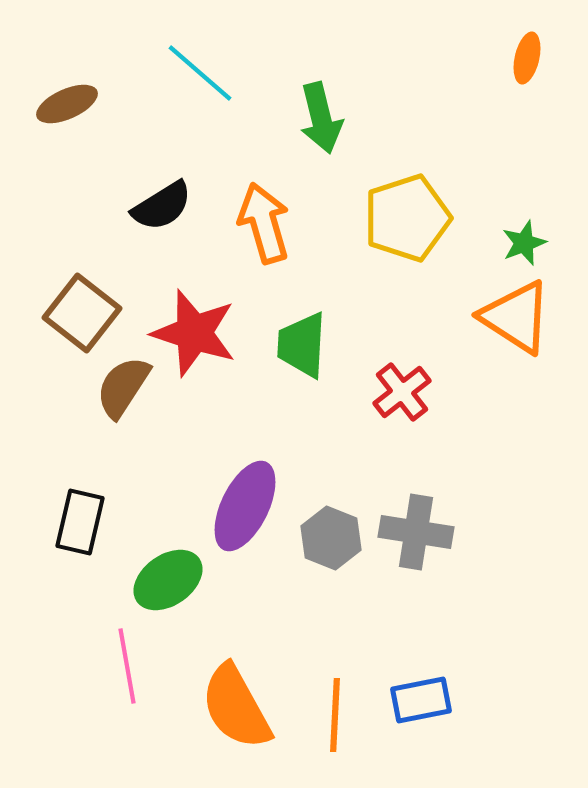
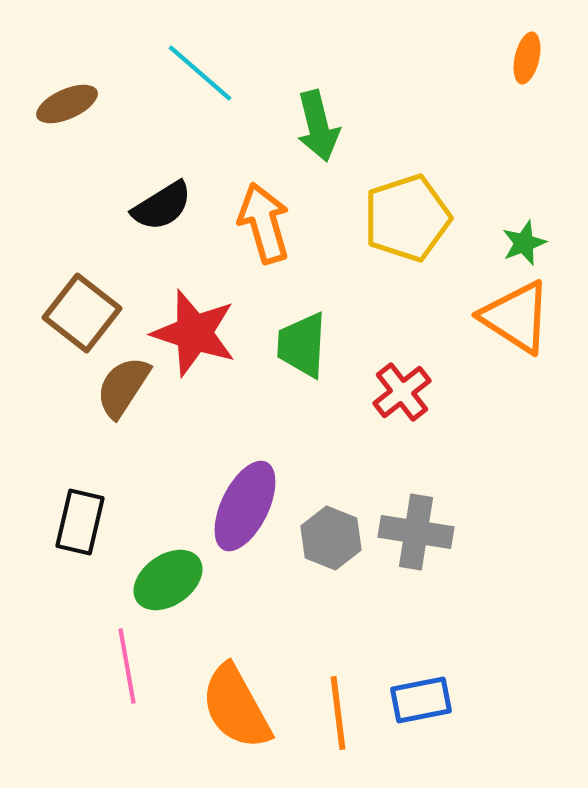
green arrow: moved 3 px left, 8 px down
orange line: moved 3 px right, 2 px up; rotated 10 degrees counterclockwise
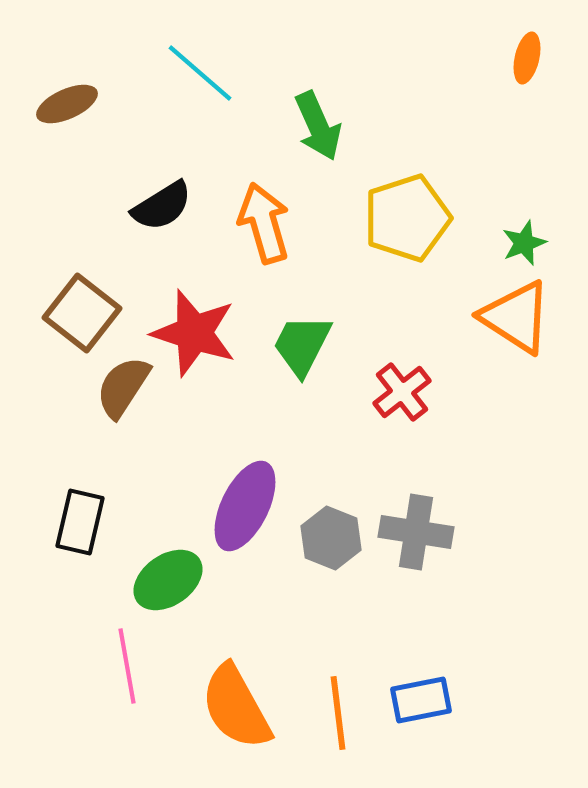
green arrow: rotated 10 degrees counterclockwise
green trapezoid: rotated 24 degrees clockwise
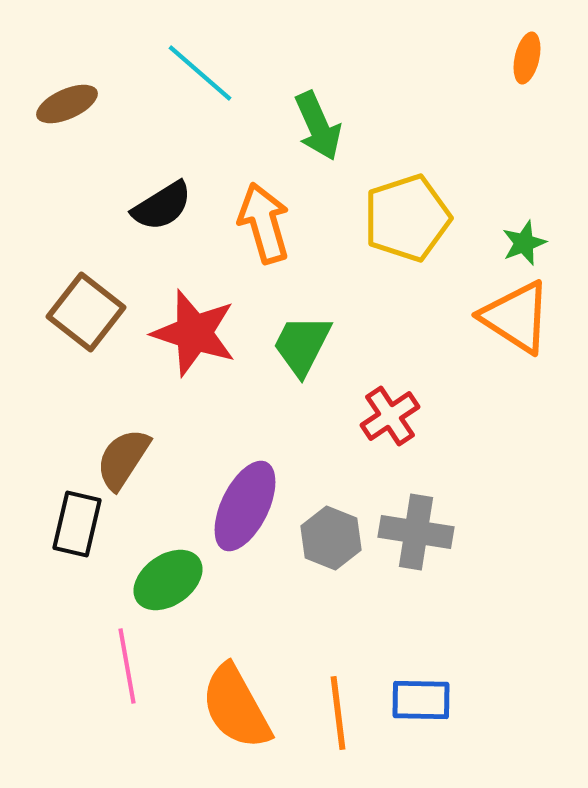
brown square: moved 4 px right, 1 px up
brown semicircle: moved 72 px down
red cross: moved 12 px left, 24 px down; rotated 4 degrees clockwise
black rectangle: moved 3 px left, 2 px down
blue rectangle: rotated 12 degrees clockwise
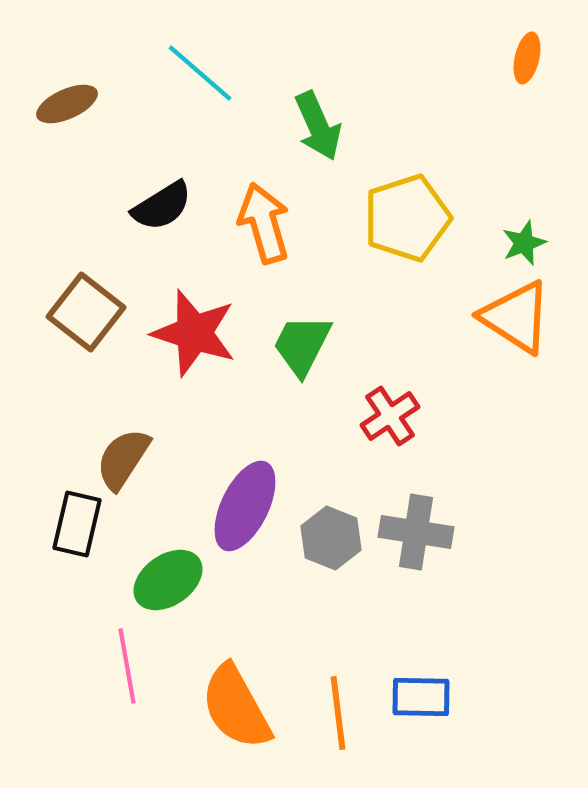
blue rectangle: moved 3 px up
